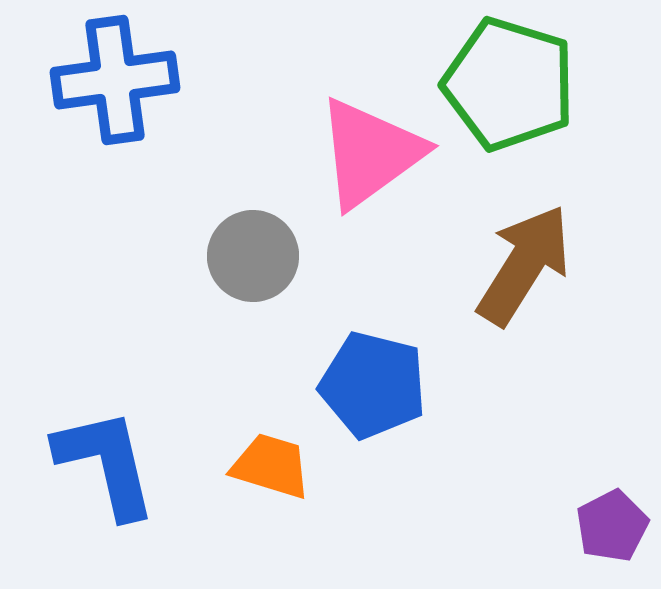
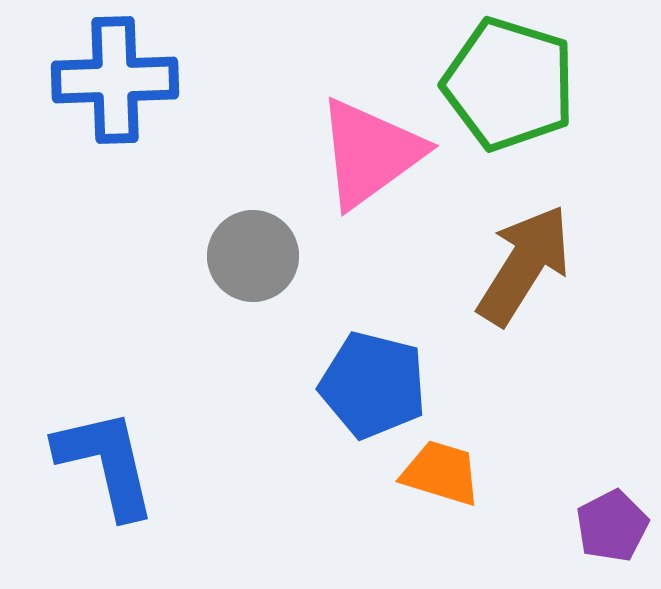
blue cross: rotated 6 degrees clockwise
orange trapezoid: moved 170 px right, 7 px down
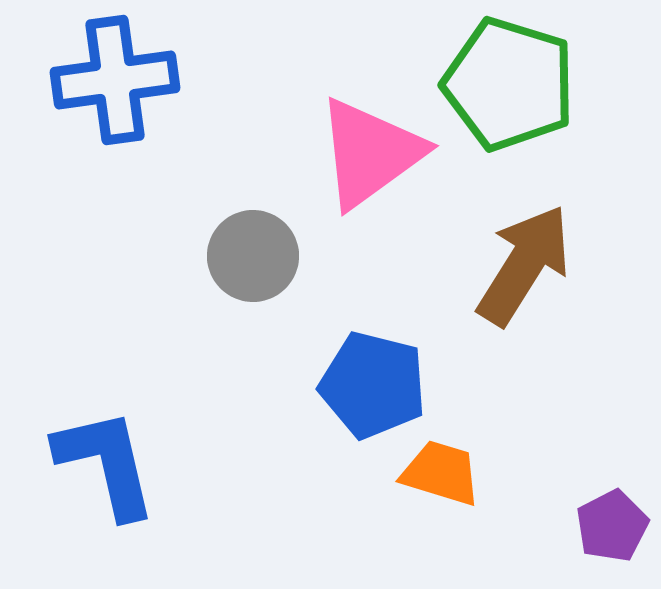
blue cross: rotated 6 degrees counterclockwise
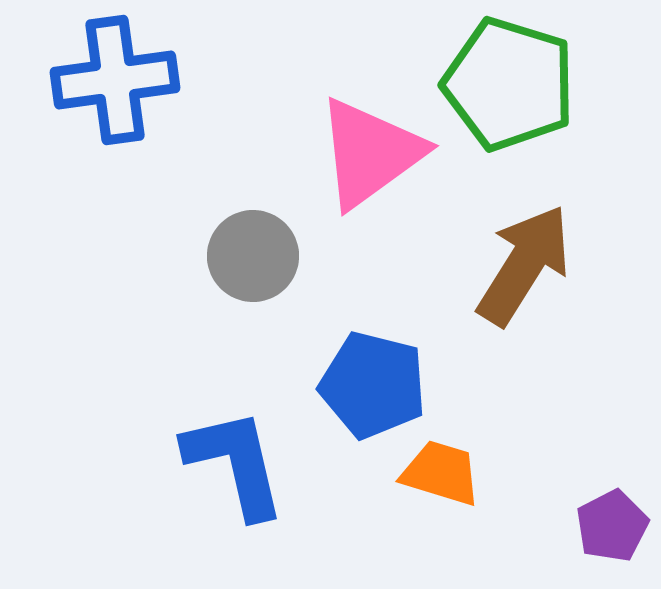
blue L-shape: moved 129 px right
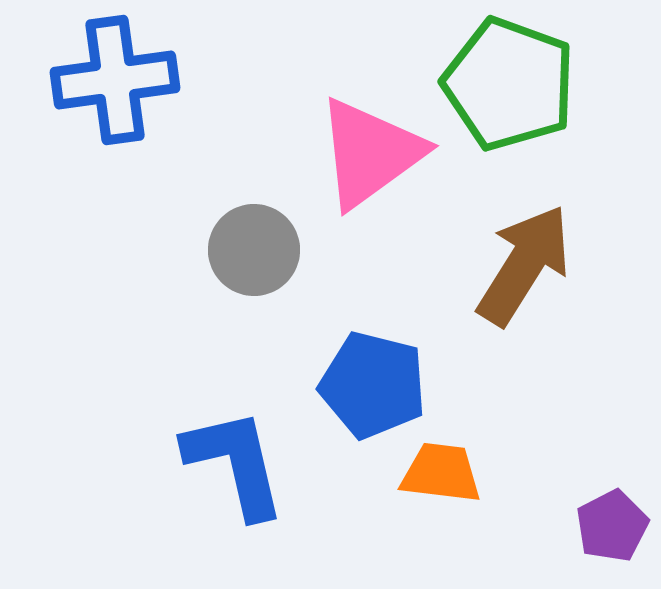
green pentagon: rotated 3 degrees clockwise
gray circle: moved 1 px right, 6 px up
orange trapezoid: rotated 10 degrees counterclockwise
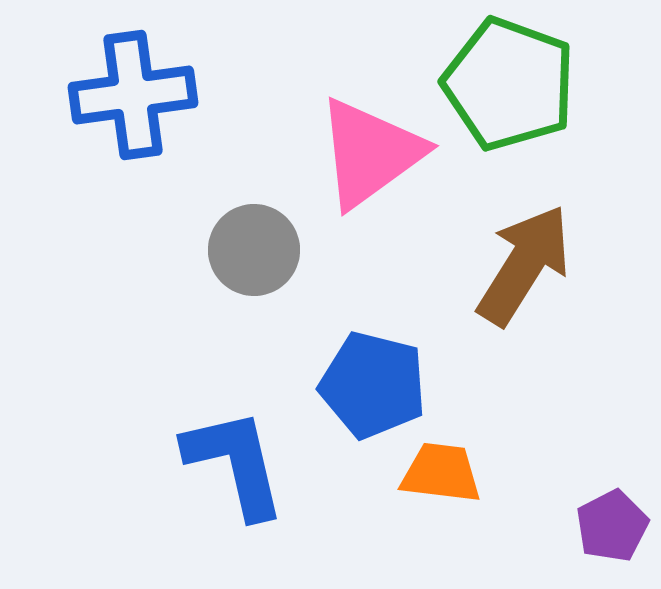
blue cross: moved 18 px right, 15 px down
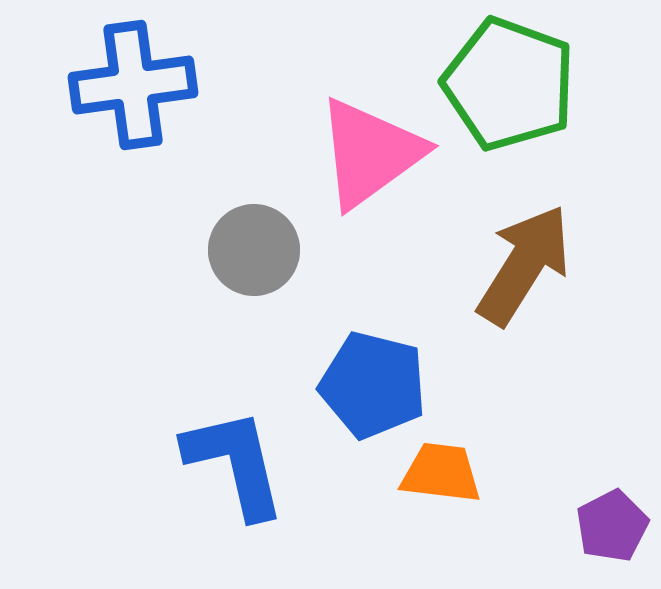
blue cross: moved 10 px up
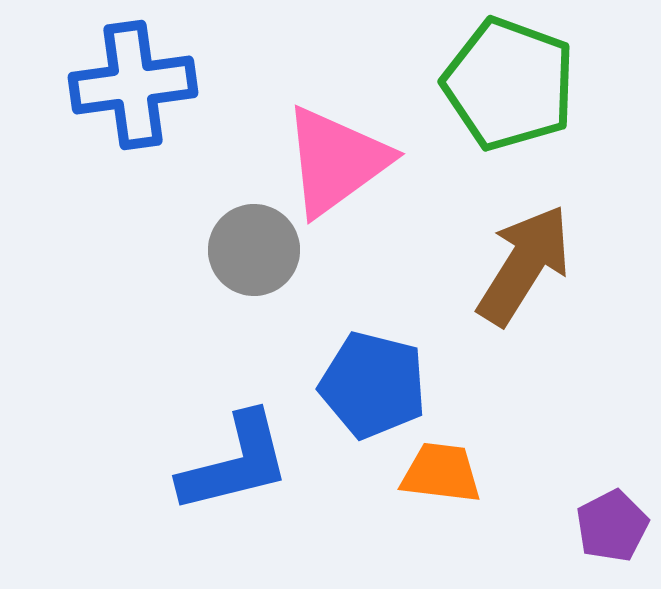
pink triangle: moved 34 px left, 8 px down
blue L-shape: rotated 89 degrees clockwise
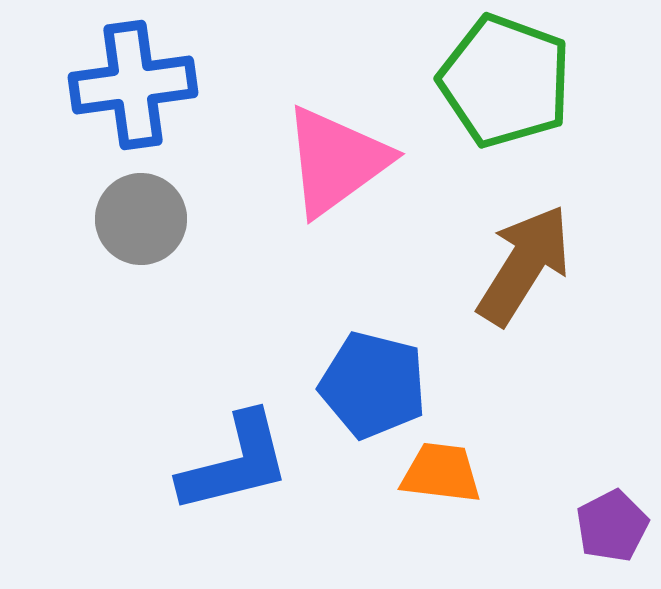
green pentagon: moved 4 px left, 3 px up
gray circle: moved 113 px left, 31 px up
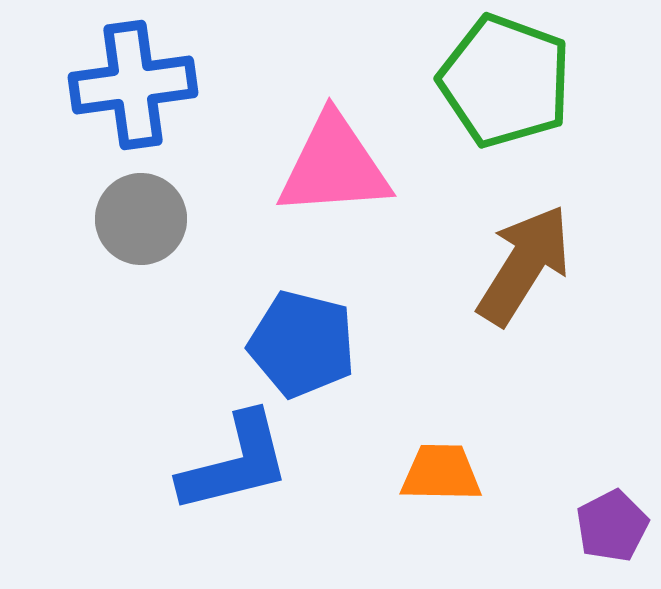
pink triangle: moved 2 px left, 5 px down; rotated 32 degrees clockwise
blue pentagon: moved 71 px left, 41 px up
orange trapezoid: rotated 6 degrees counterclockwise
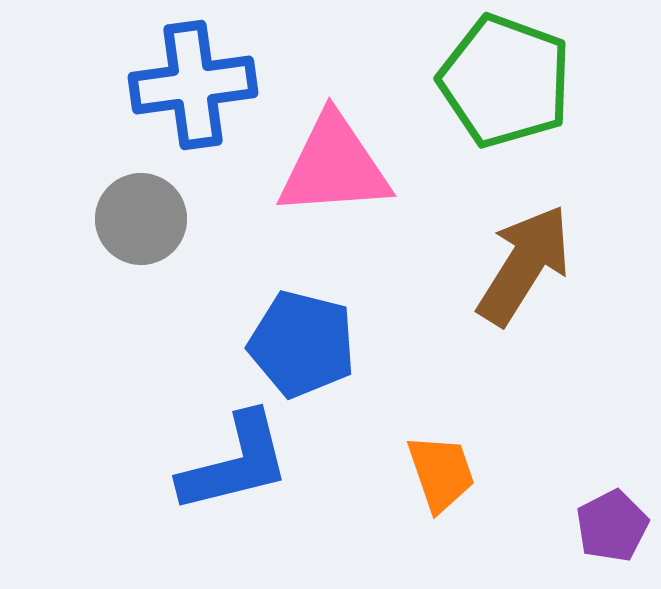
blue cross: moved 60 px right
orange trapezoid: rotated 70 degrees clockwise
